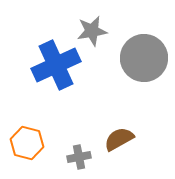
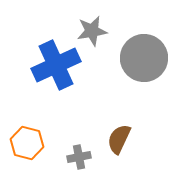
brown semicircle: rotated 36 degrees counterclockwise
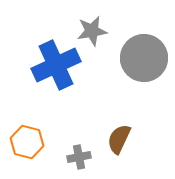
orange hexagon: moved 1 px up
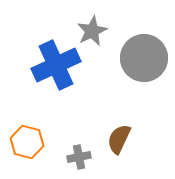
gray star: rotated 16 degrees counterclockwise
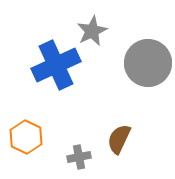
gray circle: moved 4 px right, 5 px down
orange hexagon: moved 1 px left, 5 px up; rotated 12 degrees clockwise
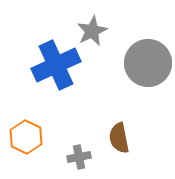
brown semicircle: moved 1 px up; rotated 36 degrees counterclockwise
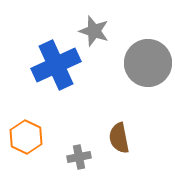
gray star: moved 2 px right; rotated 28 degrees counterclockwise
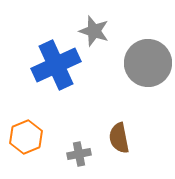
orange hexagon: rotated 12 degrees clockwise
gray cross: moved 3 px up
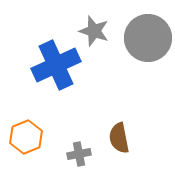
gray circle: moved 25 px up
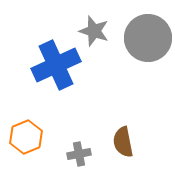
brown semicircle: moved 4 px right, 4 px down
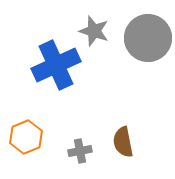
gray cross: moved 1 px right, 3 px up
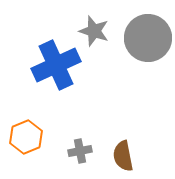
brown semicircle: moved 14 px down
